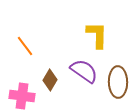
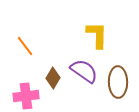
brown diamond: moved 3 px right, 2 px up
pink cross: moved 4 px right; rotated 15 degrees counterclockwise
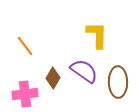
pink cross: moved 1 px left, 2 px up
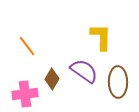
yellow L-shape: moved 4 px right, 2 px down
orange line: moved 2 px right
brown diamond: moved 1 px left, 1 px down
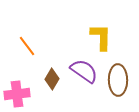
brown ellipse: moved 2 px up
pink cross: moved 8 px left
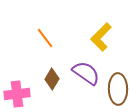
yellow L-shape: rotated 136 degrees counterclockwise
orange line: moved 18 px right, 8 px up
purple semicircle: moved 2 px right, 2 px down
brown ellipse: moved 9 px down
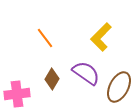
brown ellipse: moved 1 px right, 2 px up; rotated 28 degrees clockwise
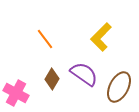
orange line: moved 1 px down
purple semicircle: moved 2 px left, 1 px down
pink cross: moved 1 px left, 1 px up; rotated 35 degrees clockwise
